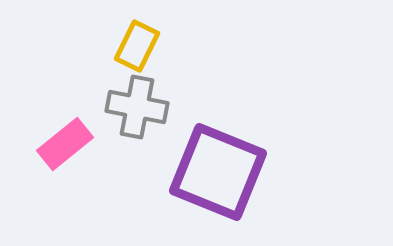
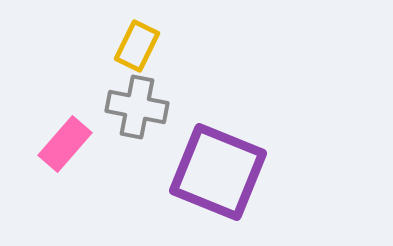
pink rectangle: rotated 10 degrees counterclockwise
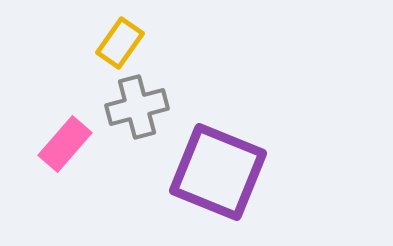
yellow rectangle: moved 17 px left, 3 px up; rotated 9 degrees clockwise
gray cross: rotated 26 degrees counterclockwise
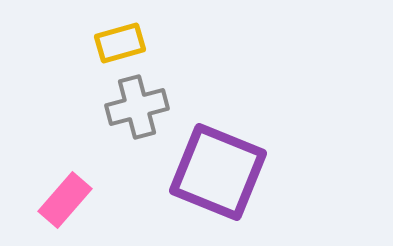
yellow rectangle: rotated 39 degrees clockwise
pink rectangle: moved 56 px down
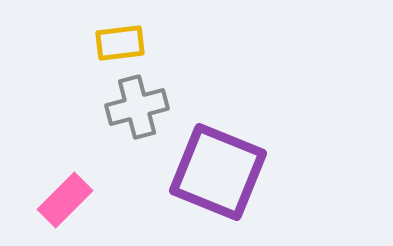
yellow rectangle: rotated 9 degrees clockwise
pink rectangle: rotated 4 degrees clockwise
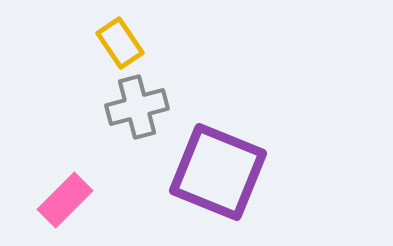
yellow rectangle: rotated 63 degrees clockwise
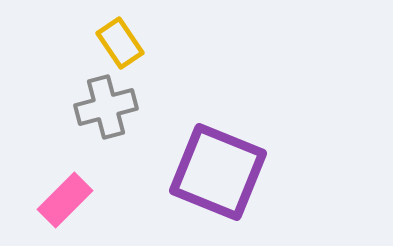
gray cross: moved 31 px left
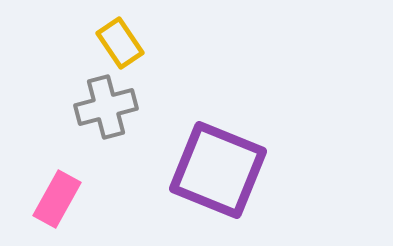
purple square: moved 2 px up
pink rectangle: moved 8 px left, 1 px up; rotated 16 degrees counterclockwise
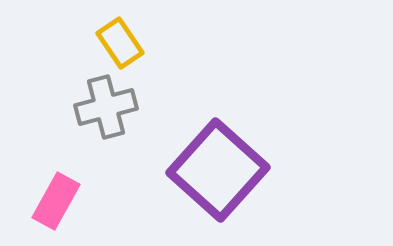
purple square: rotated 20 degrees clockwise
pink rectangle: moved 1 px left, 2 px down
